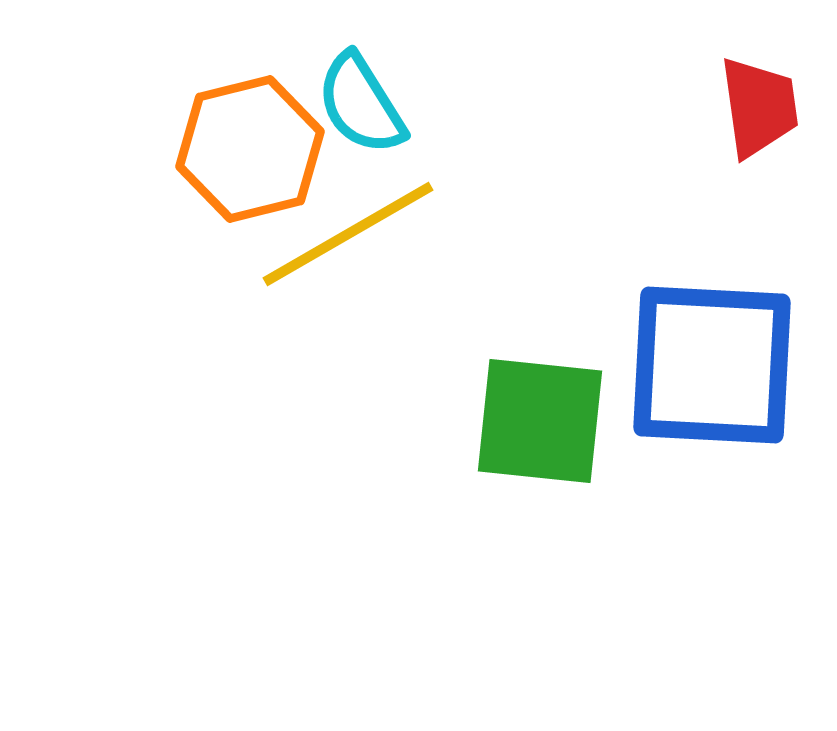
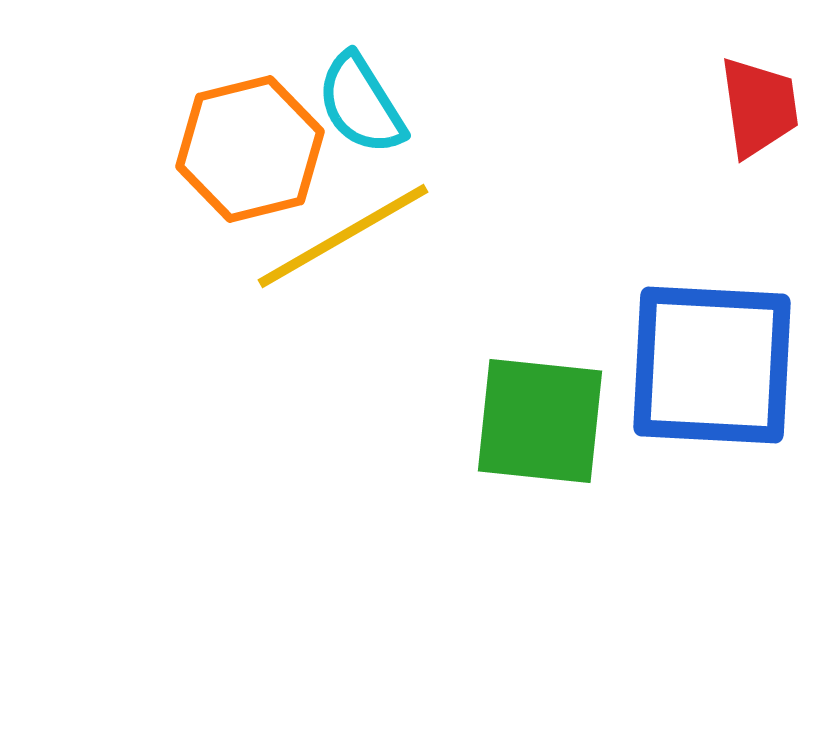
yellow line: moved 5 px left, 2 px down
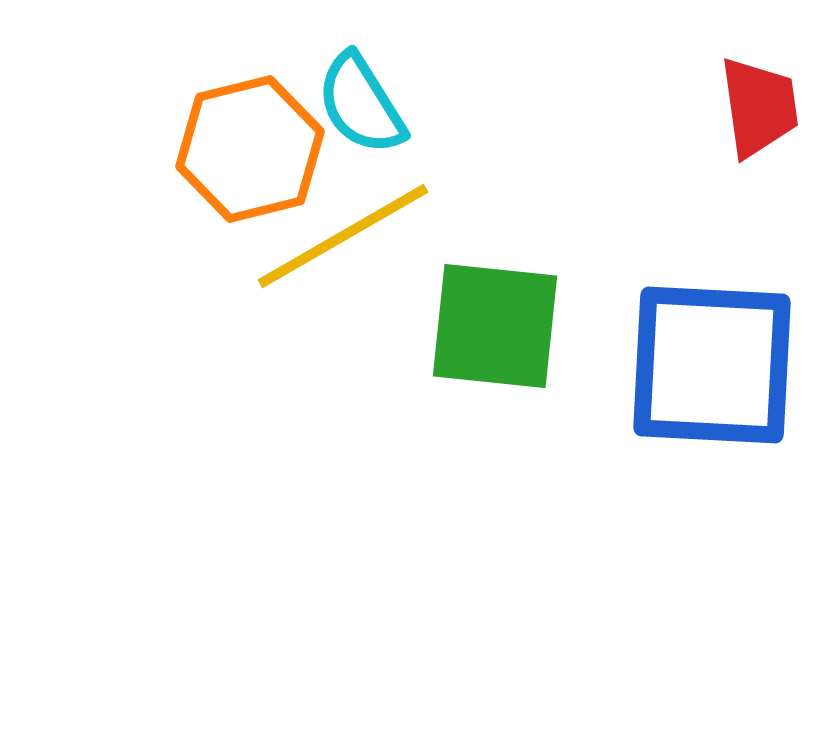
green square: moved 45 px left, 95 px up
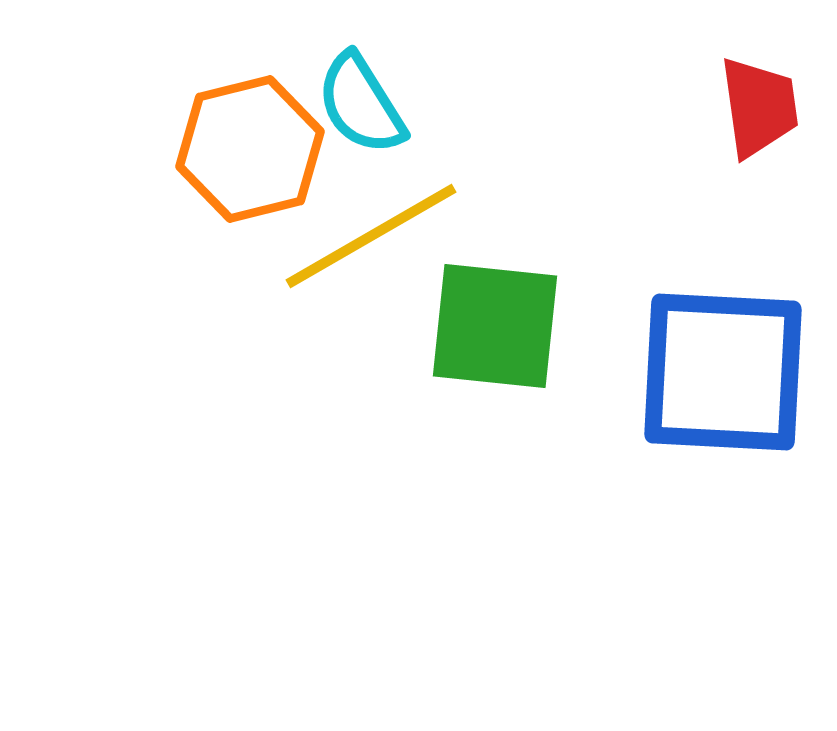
yellow line: moved 28 px right
blue square: moved 11 px right, 7 px down
